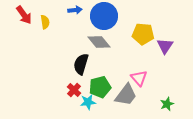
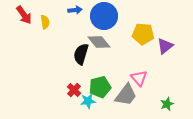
purple triangle: rotated 18 degrees clockwise
black semicircle: moved 10 px up
cyan star: moved 1 px up
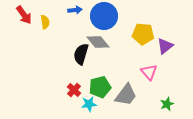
gray diamond: moved 1 px left
pink triangle: moved 10 px right, 6 px up
cyan star: moved 1 px right, 3 px down
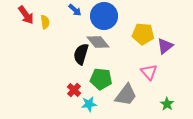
blue arrow: rotated 48 degrees clockwise
red arrow: moved 2 px right
green pentagon: moved 1 px right, 8 px up; rotated 20 degrees clockwise
green star: rotated 16 degrees counterclockwise
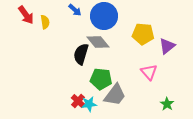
purple triangle: moved 2 px right
red cross: moved 4 px right, 11 px down
gray trapezoid: moved 11 px left
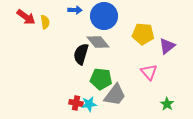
blue arrow: rotated 40 degrees counterclockwise
red arrow: moved 2 px down; rotated 18 degrees counterclockwise
red cross: moved 2 px left, 2 px down; rotated 32 degrees counterclockwise
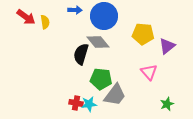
green star: rotated 16 degrees clockwise
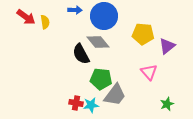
black semicircle: rotated 45 degrees counterclockwise
cyan star: moved 2 px right, 1 px down
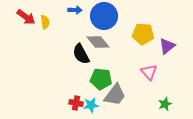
green star: moved 2 px left
